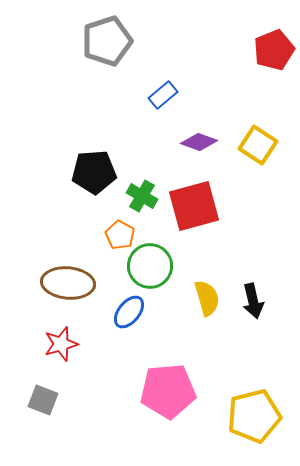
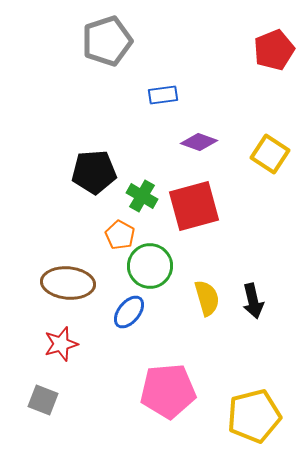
blue rectangle: rotated 32 degrees clockwise
yellow square: moved 12 px right, 9 px down
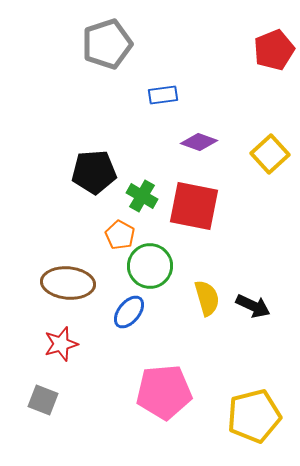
gray pentagon: moved 3 px down
yellow square: rotated 15 degrees clockwise
red square: rotated 26 degrees clockwise
black arrow: moved 5 px down; rotated 52 degrees counterclockwise
pink pentagon: moved 4 px left, 1 px down
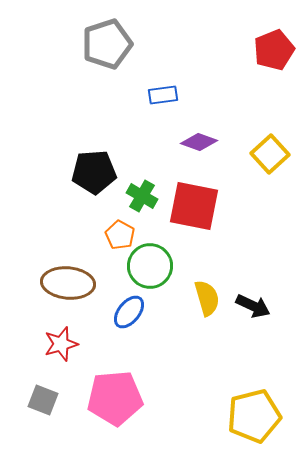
pink pentagon: moved 49 px left, 6 px down
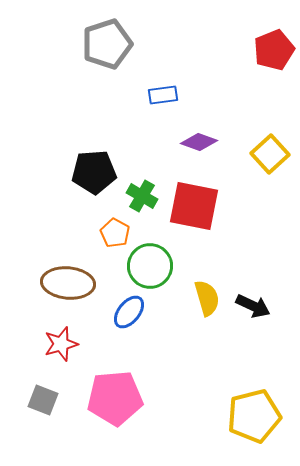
orange pentagon: moved 5 px left, 2 px up
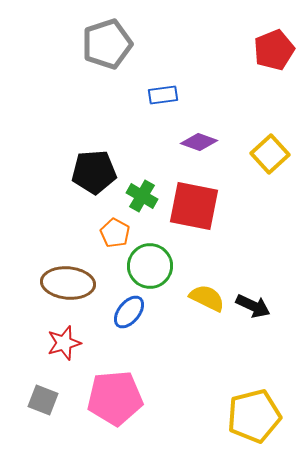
yellow semicircle: rotated 48 degrees counterclockwise
red star: moved 3 px right, 1 px up
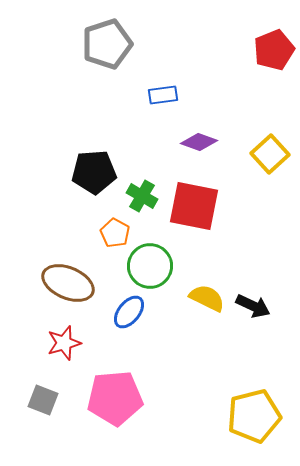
brown ellipse: rotated 18 degrees clockwise
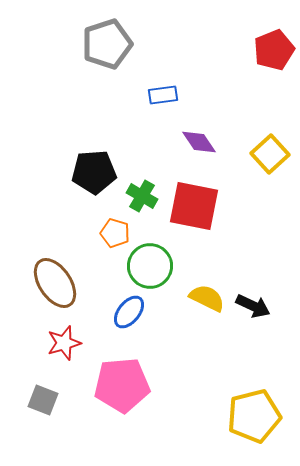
purple diamond: rotated 36 degrees clockwise
orange pentagon: rotated 12 degrees counterclockwise
brown ellipse: moved 13 px left; rotated 33 degrees clockwise
pink pentagon: moved 7 px right, 13 px up
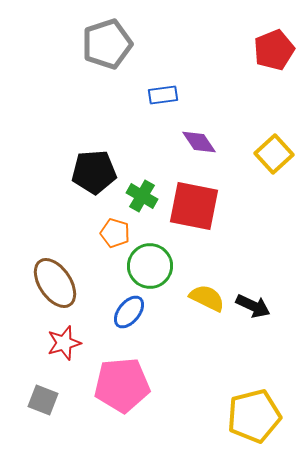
yellow square: moved 4 px right
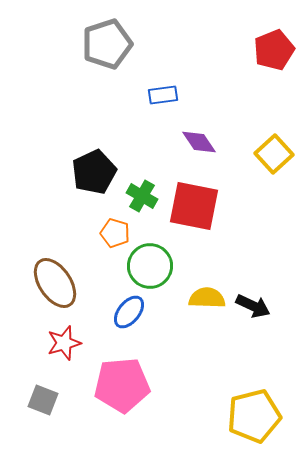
black pentagon: rotated 21 degrees counterclockwise
yellow semicircle: rotated 24 degrees counterclockwise
